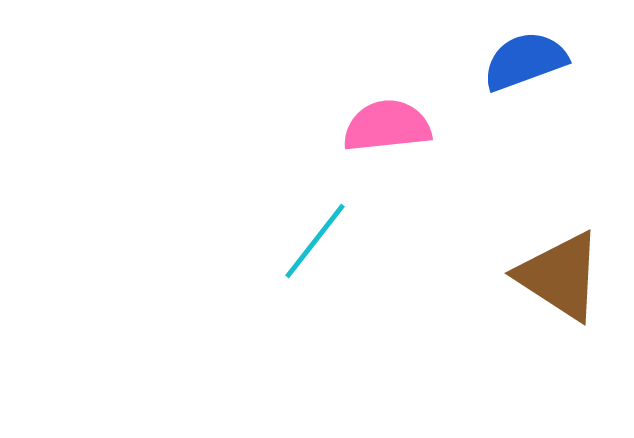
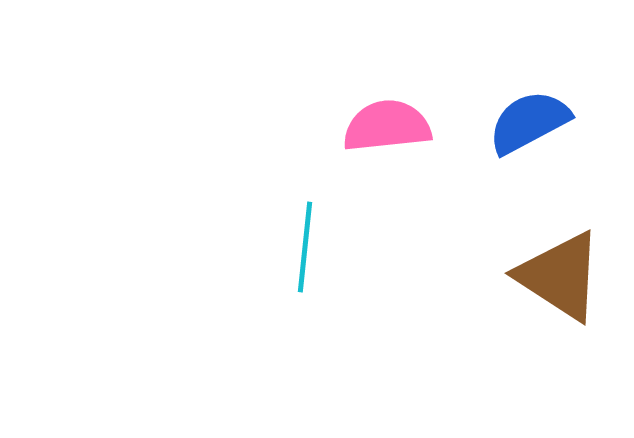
blue semicircle: moved 4 px right, 61 px down; rotated 8 degrees counterclockwise
cyan line: moved 10 px left, 6 px down; rotated 32 degrees counterclockwise
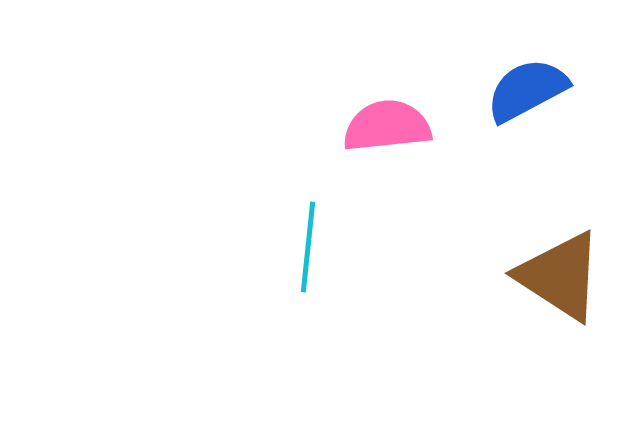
blue semicircle: moved 2 px left, 32 px up
cyan line: moved 3 px right
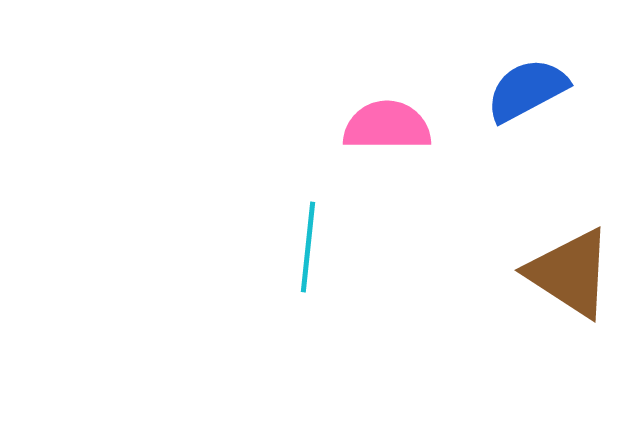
pink semicircle: rotated 6 degrees clockwise
brown triangle: moved 10 px right, 3 px up
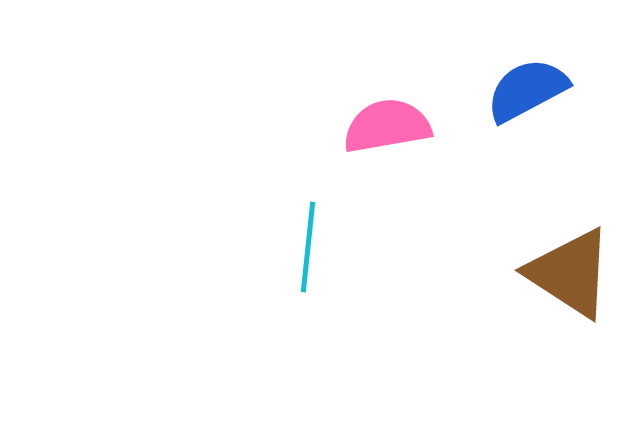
pink semicircle: rotated 10 degrees counterclockwise
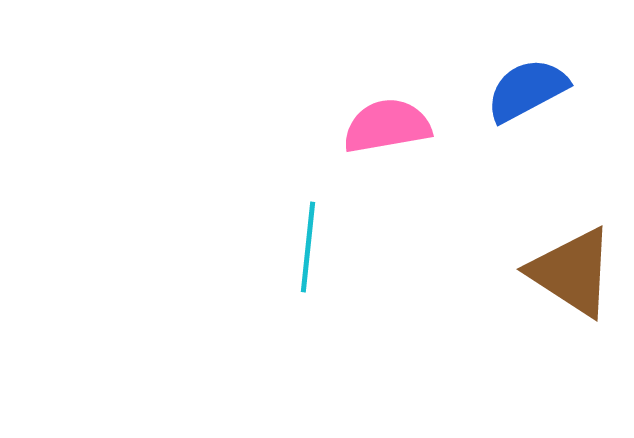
brown triangle: moved 2 px right, 1 px up
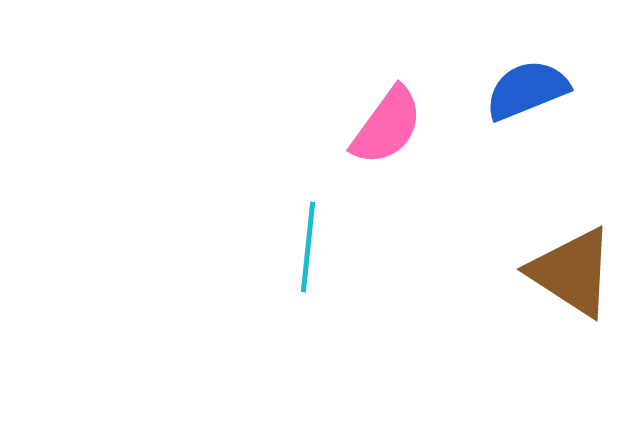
blue semicircle: rotated 6 degrees clockwise
pink semicircle: rotated 136 degrees clockwise
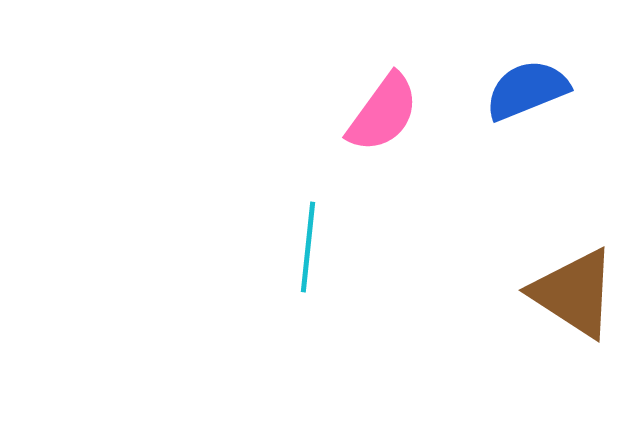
pink semicircle: moved 4 px left, 13 px up
brown triangle: moved 2 px right, 21 px down
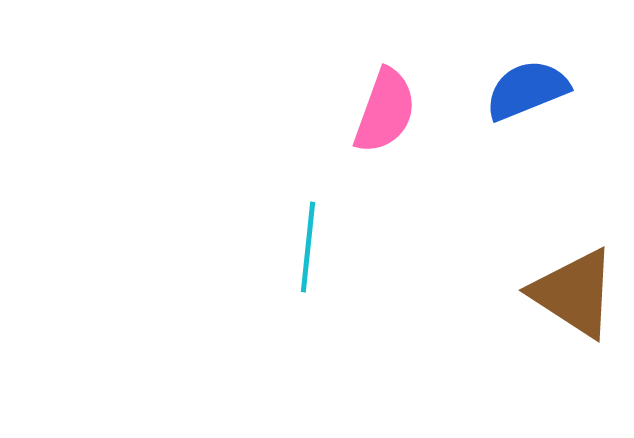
pink semicircle: moved 2 px right, 2 px up; rotated 16 degrees counterclockwise
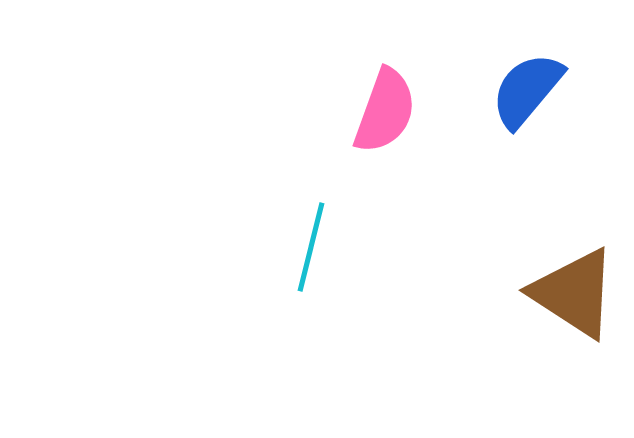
blue semicircle: rotated 28 degrees counterclockwise
cyan line: moved 3 px right; rotated 8 degrees clockwise
